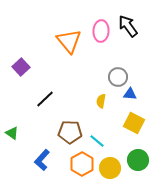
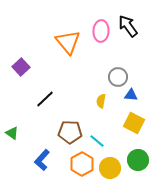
orange triangle: moved 1 px left, 1 px down
blue triangle: moved 1 px right, 1 px down
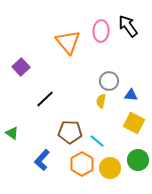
gray circle: moved 9 px left, 4 px down
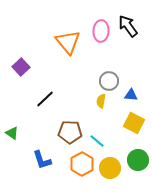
blue L-shape: rotated 60 degrees counterclockwise
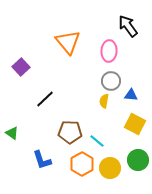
pink ellipse: moved 8 px right, 20 px down
gray circle: moved 2 px right
yellow semicircle: moved 3 px right
yellow square: moved 1 px right, 1 px down
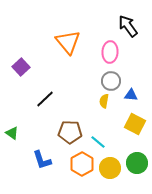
pink ellipse: moved 1 px right, 1 px down
cyan line: moved 1 px right, 1 px down
green circle: moved 1 px left, 3 px down
